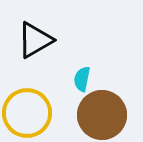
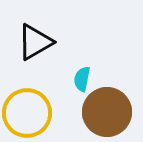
black triangle: moved 2 px down
brown circle: moved 5 px right, 3 px up
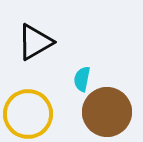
yellow circle: moved 1 px right, 1 px down
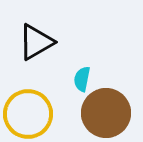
black triangle: moved 1 px right
brown circle: moved 1 px left, 1 px down
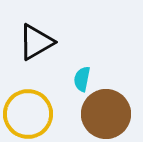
brown circle: moved 1 px down
